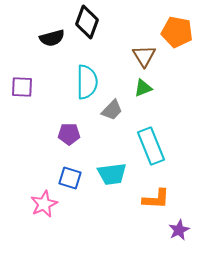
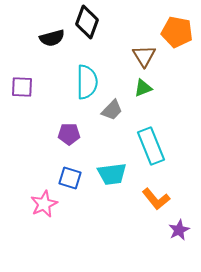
orange L-shape: rotated 48 degrees clockwise
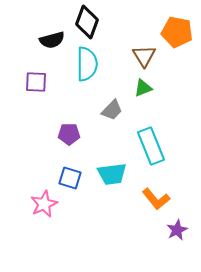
black semicircle: moved 2 px down
cyan semicircle: moved 18 px up
purple square: moved 14 px right, 5 px up
purple star: moved 2 px left
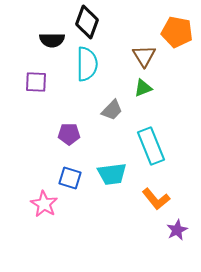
black semicircle: rotated 15 degrees clockwise
pink star: rotated 16 degrees counterclockwise
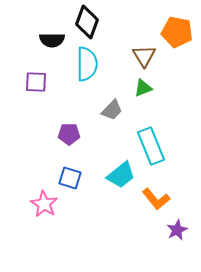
cyan trapezoid: moved 9 px right, 1 px down; rotated 32 degrees counterclockwise
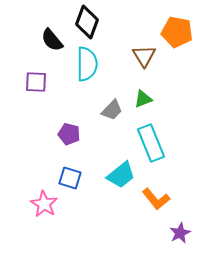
black semicircle: rotated 50 degrees clockwise
green triangle: moved 11 px down
purple pentagon: rotated 15 degrees clockwise
cyan rectangle: moved 3 px up
purple star: moved 3 px right, 3 px down
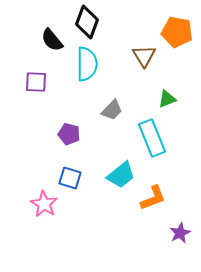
green triangle: moved 24 px right
cyan rectangle: moved 1 px right, 5 px up
orange L-shape: moved 3 px left, 1 px up; rotated 72 degrees counterclockwise
